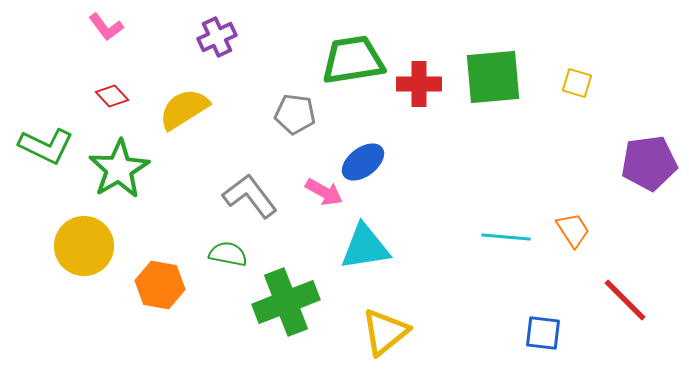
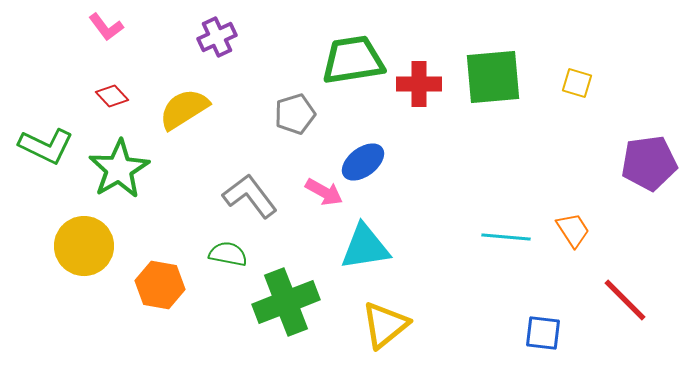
gray pentagon: rotated 24 degrees counterclockwise
yellow triangle: moved 7 px up
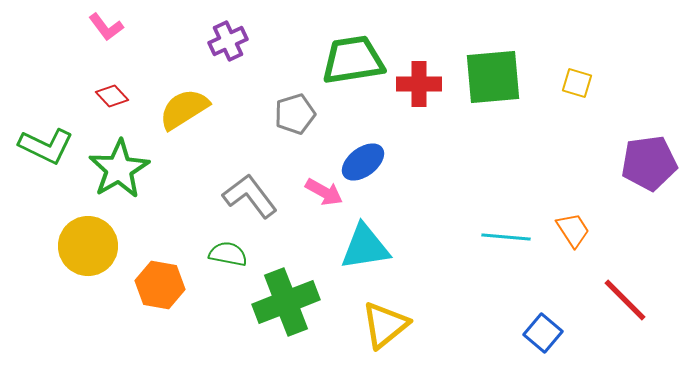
purple cross: moved 11 px right, 4 px down
yellow circle: moved 4 px right
blue square: rotated 33 degrees clockwise
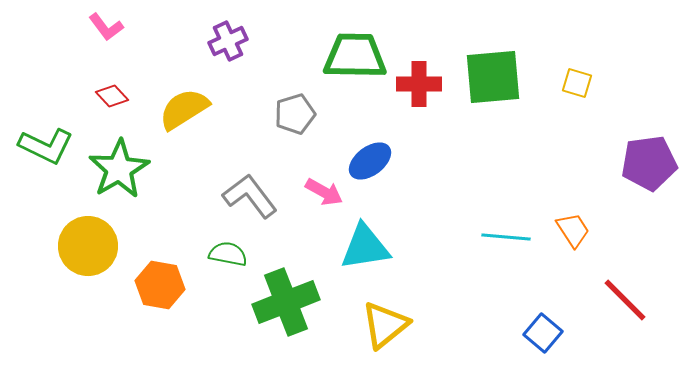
green trapezoid: moved 2 px right, 4 px up; rotated 10 degrees clockwise
blue ellipse: moved 7 px right, 1 px up
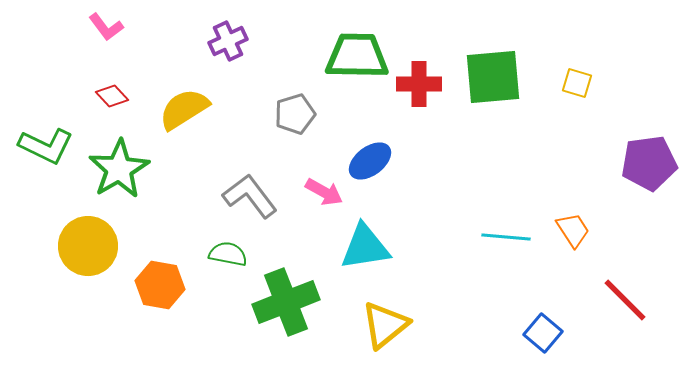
green trapezoid: moved 2 px right
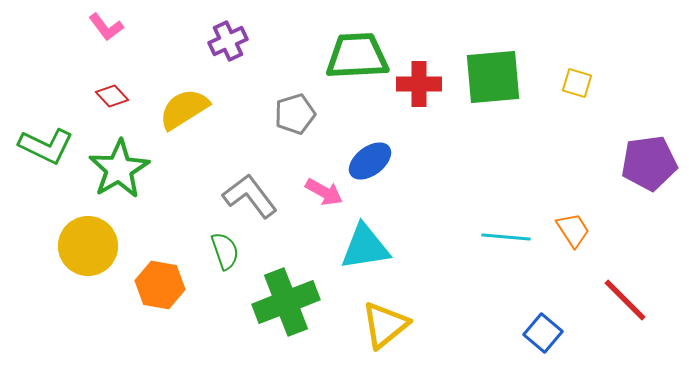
green trapezoid: rotated 4 degrees counterclockwise
green semicircle: moved 3 px left, 3 px up; rotated 60 degrees clockwise
